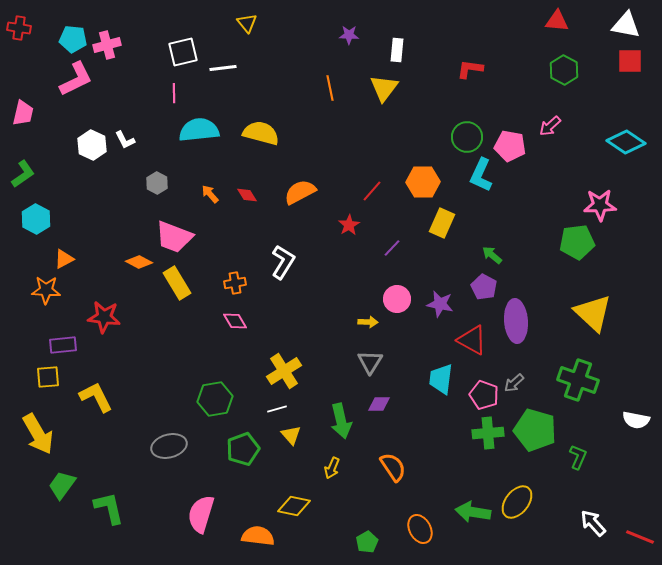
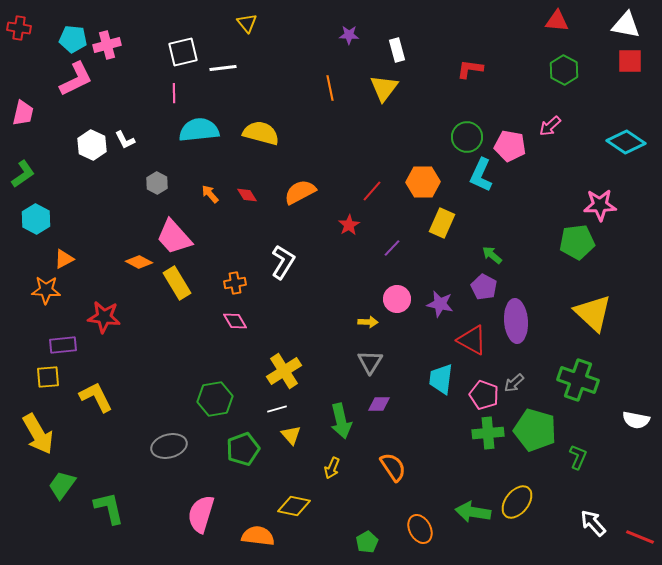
white rectangle at (397, 50): rotated 20 degrees counterclockwise
pink trapezoid at (174, 237): rotated 27 degrees clockwise
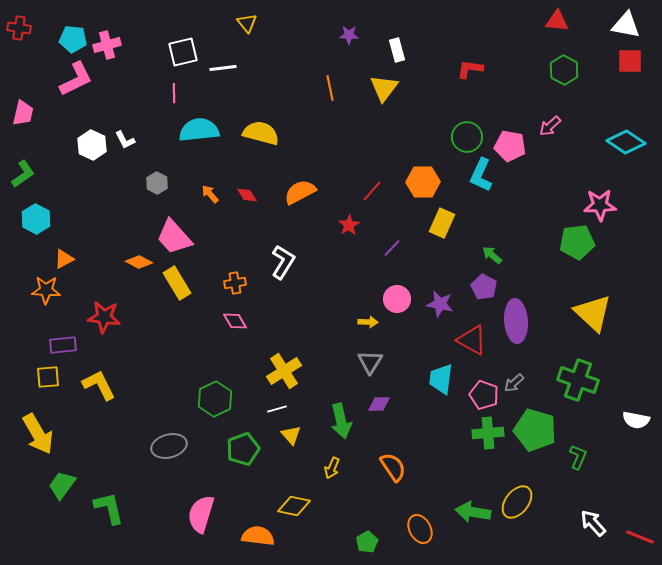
yellow L-shape at (96, 397): moved 3 px right, 12 px up
green hexagon at (215, 399): rotated 16 degrees counterclockwise
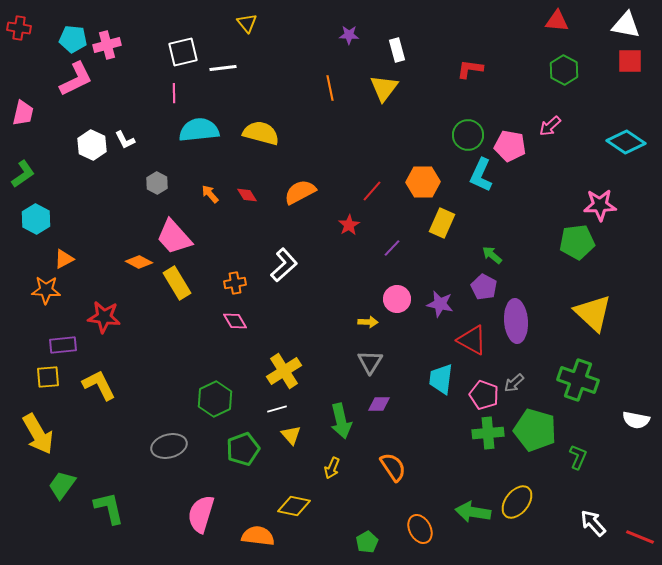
green circle at (467, 137): moved 1 px right, 2 px up
white L-shape at (283, 262): moved 1 px right, 3 px down; rotated 16 degrees clockwise
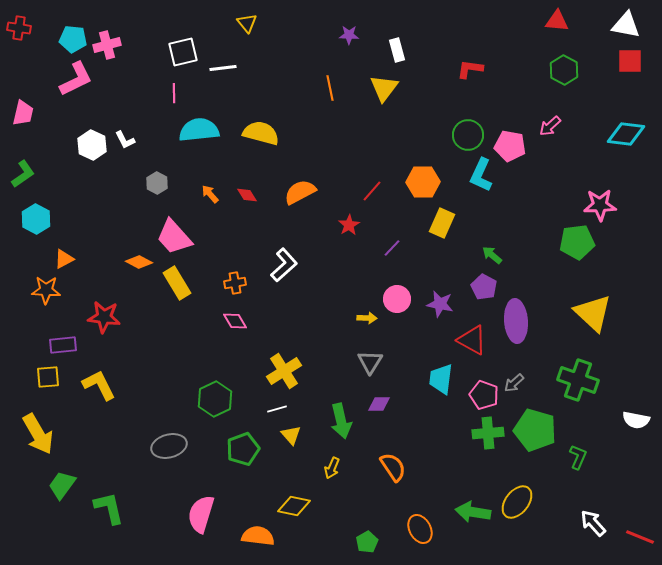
cyan diamond at (626, 142): moved 8 px up; rotated 27 degrees counterclockwise
yellow arrow at (368, 322): moved 1 px left, 4 px up
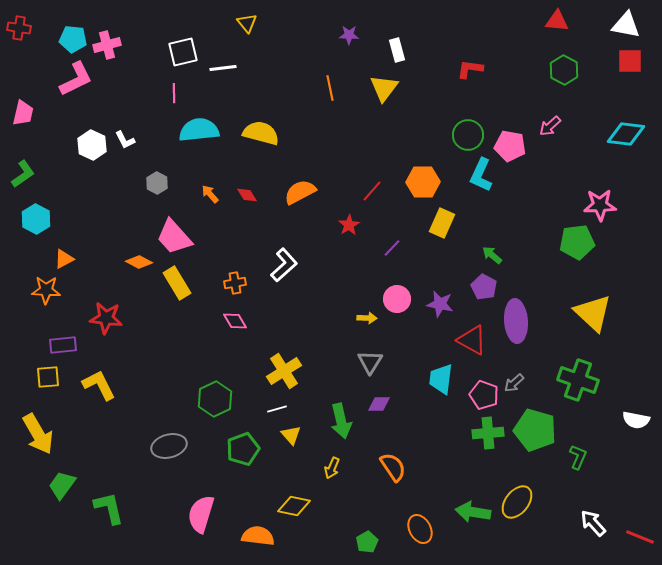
red star at (104, 317): moved 2 px right, 1 px down
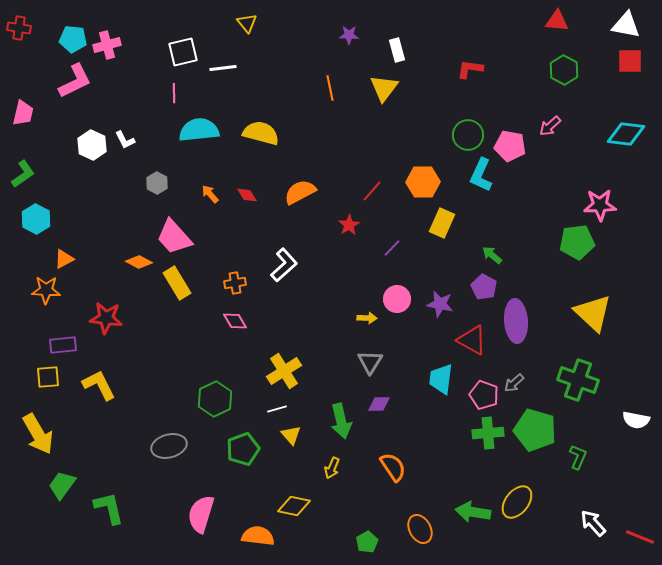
pink L-shape at (76, 79): moved 1 px left, 2 px down
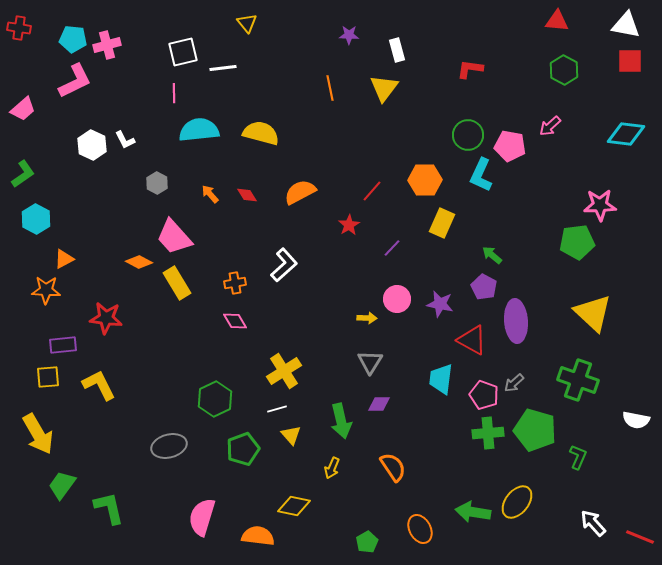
pink trapezoid at (23, 113): moved 4 px up; rotated 36 degrees clockwise
orange hexagon at (423, 182): moved 2 px right, 2 px up
pink semicircle at (201, 514): moved 1 px right, 3 px down
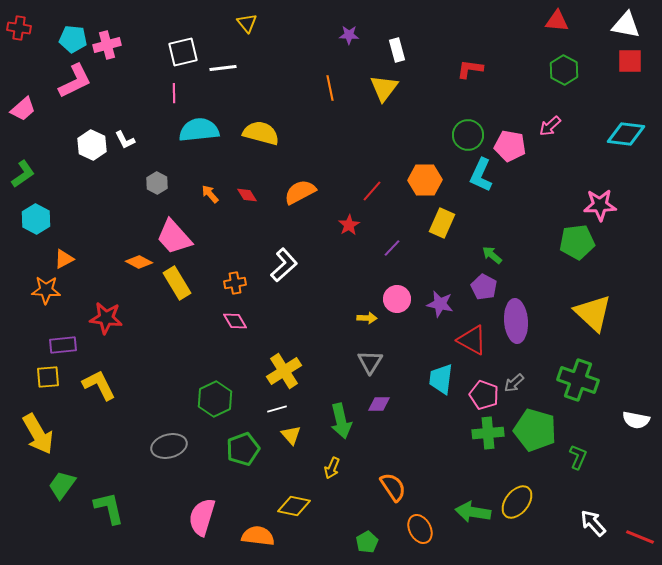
orange semicircle at (393, 467): moved 20 px down
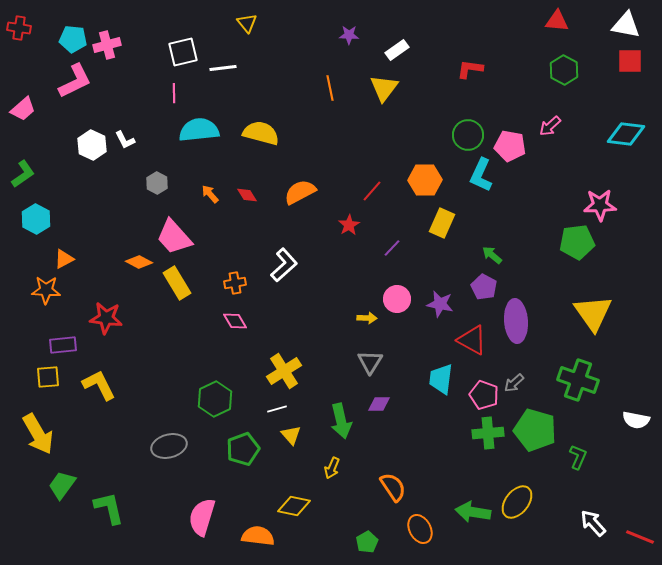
white rectangle at (397, 50): rotated 70 degrees clockwise
yellow triangle at (593, 313): rotated 12 degrees clockwise
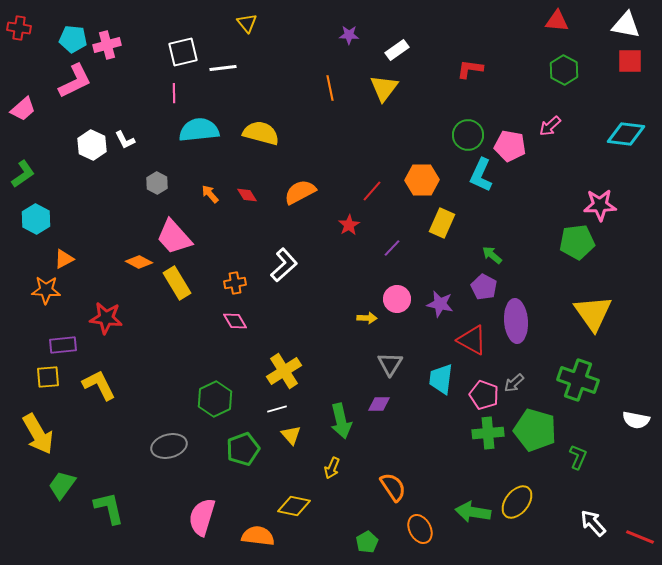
orange hexagon at (425, 180): moved 3 px left
gray triangle at (370, 362): moved 20 px right, 2 px down
